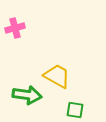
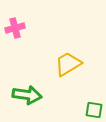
yellow trapezoid: moved 11 px right, 12 px up; rotated 60 degrees counterclockwise
green square: moved 19 px right
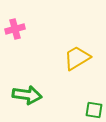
pink cross: moved 1 px down
yellow trapezoid: moved 9 px right, 6 px up
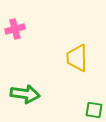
yellow trapezoid: rotated 60 degrees counterclockwise
green arrow: moved 2 px left, 1 px up
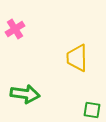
pink cross: rotated 18 degrees counterclockwise
green square: moved 2 px left
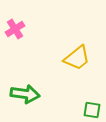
yellow trapezoid: rotated 128 degrees counterclockwise
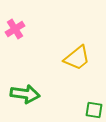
green square: moved 2 px right
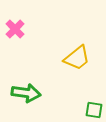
pink cross: rotated 12 degrees counterclockwise
green arrow: moved 1 px right, 1 px up
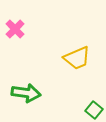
yellow trapezoid: rotated 16 degrees clockwise
green square: rotated 30 degrees clockwise
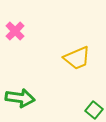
pink cross: moved 2 px down
green arrow: moved 6 px left, 5 px down
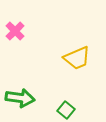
green square: moved 28 px left
